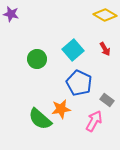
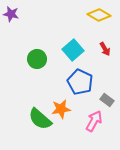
yellow diamond: moved 6 px left
blue pentagon: moved 1 px right, 1 px up
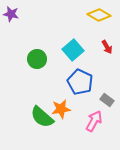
red arrow: moved 2 px right, 2 px up
green semicircle: moved 2 px right, 2 px up
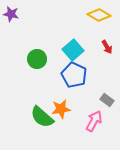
blue pentagon: moved 6 px left, 7 px up
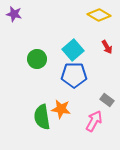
purple star: moved 3 px right
blue pentagon: rotated 25 degrees counterclockwise
orange star: rotated 18 degrees clockwise
green semicircle: rotated 40 degrees clockwise
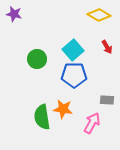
gray rectangle: rotated 32 degrees counterclockwise
orange star: moved 2 px right
pink arrow: moved 2 px left, 2 px down
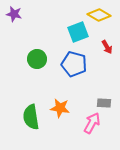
cyan square: moved 5 px right, 18 px up; rotated 20 degrees clockwise
blue pentagon: moved 11 px up; rotated 15 degrees clockwise
gray rectangle: moved 3 px left, 3 px down
orange star: moved 3 px left, 1 px up
green semicircle: moved 11 px left
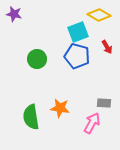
blue pentagon: moved 3 px right, 8 px up
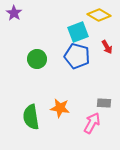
purple star: moved 1 px up; rotated 21 degrees clockwise
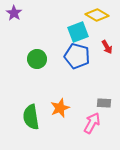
yellow diamond: moved 2 px left
orange star: rotated 30 degrees counterclockwise
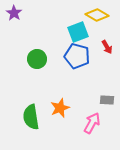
gray rectangle: moved 3 px right, 3 px up
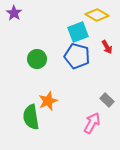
gray rectangle: rotated 40 degrees clockwise
orange star: moved 12 px left, 7 px up
